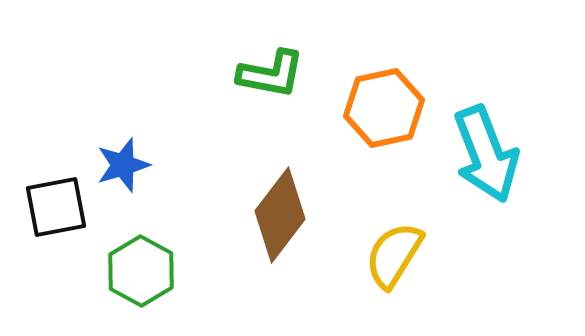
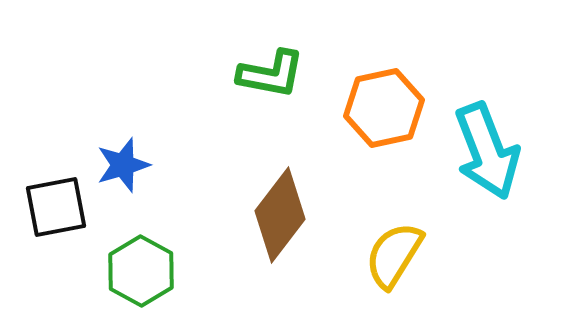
cyan arrow: moved 1 px right, 3 px up
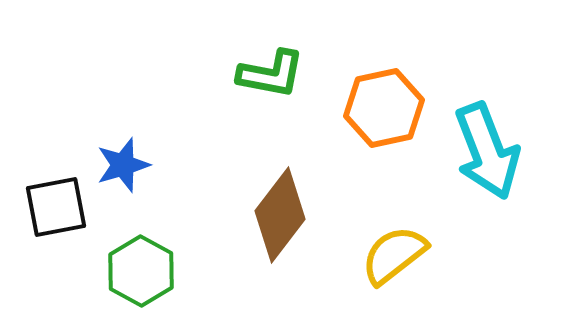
yellow semicircle: rotated 20 degrees clockwise
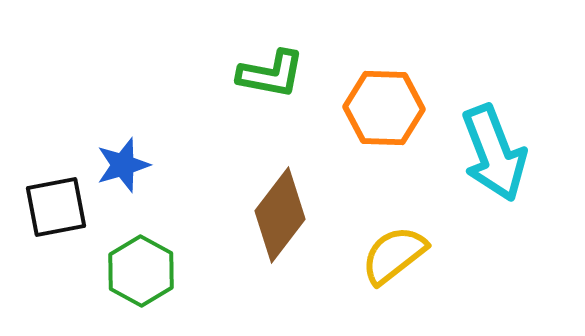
orange hexagon: rotated 14 degrees clockwise
cyan arrow: moved 7 px right, 2 px down
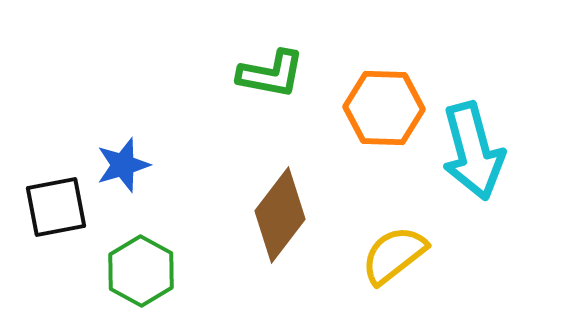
cyan arrow: moved 21 px left, 2 px up; rotated 6 degrees clockwise
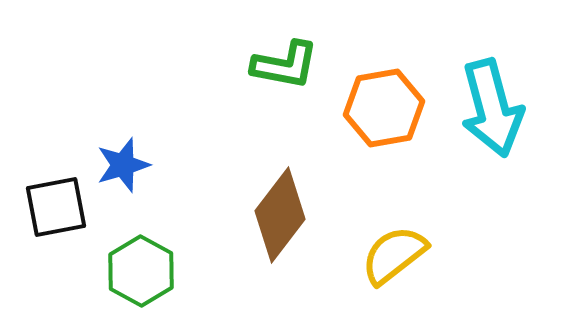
green L-shape: moved 14 px right, 9 px up
orange hexagon: rotated 12 degrees counterclockwise
cyan arrow: moved 19 px right, 43 px up
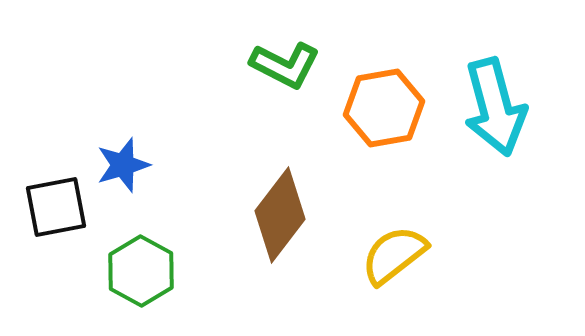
green L-shape: rotated 16 degrees clockwise
cyan arrow: moved 3 px right, 1 px up
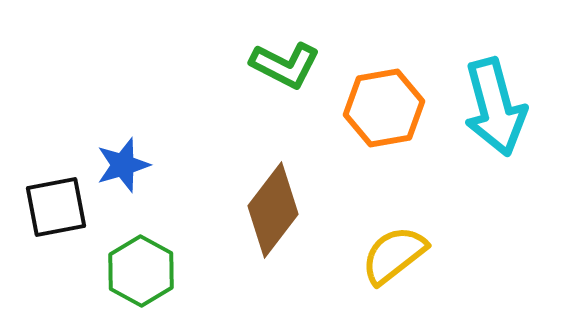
brown diamond: moved 7 px left, 5 px up
